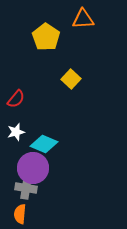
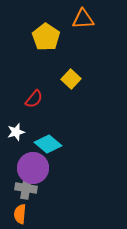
red semicircle: moved 18 px right
cyan diamond: moved 4 px right; rotated 16 degrees clockwise
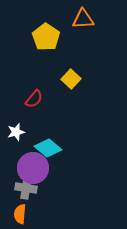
cyan diamond: moved 4 px down
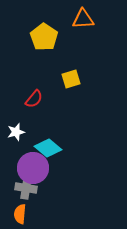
yellow pentagon: moved 2 px left
yellow square: rotated 30 degrees clockwise
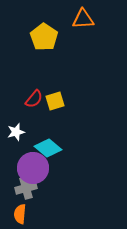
yellow square: moved 16 px left, 22 px down
gray cross: rotated 25 degrees counterclockwise
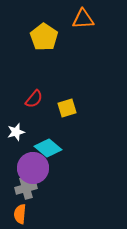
yellow square: moved 12 px right, 7 px down
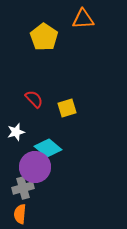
red semicircle: rotated 84 degrees counterclockwise
purple circle: moved 2 px right, 1 px up
gray cross: moved 3 px left
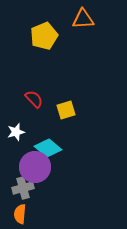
yellow pentagon: moved 1 px up; rotated 16 degrees clockwise
yellow square: moved 1 px left, 2 px down
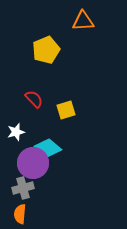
orange triangle: moved 2 px down
yellow pentagon: moved 2 px right, 14 px down
purple circle: moved 2 px left, 4 px up
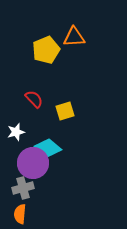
orange triangle: moved 9 px left, 16 px down
yellow square: moved 1 px left, 1 px down
